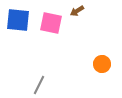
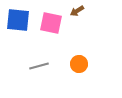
orange circle: moved 23 px left
gray line: moved 19 px up; rotated 48 degrees clockwise
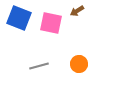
blue square: moved 1 px right, 2 px up; rotated 15 degrees clockwise
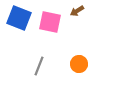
pink square: moved 1 px left, 1 px up
gray line: rotated 54 degrees counterclockwise
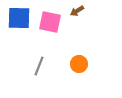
blue square: rotated 20 degrees counterclockwise
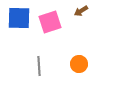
brown arrow: moved 4 px right
pink square: rotated 30 degrees counterclockwise
gray line: rotated 24 degrees counterclockwise
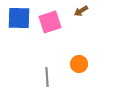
gray line: moved 8 px right, 11 px down
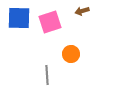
brown arrow: moved 1 px right; rotated 16 degrees clockwise
orange circle: moved 8 px left, 10 px up
gray line: moved 2 px up
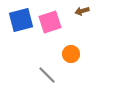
blue square: moved 2 px right, 2 px down; rotated 15 degrees counterclockwise
gray line: rotated 42 degrees counterclockwise
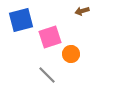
pink square: moved 15 px down
